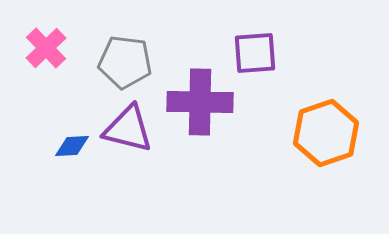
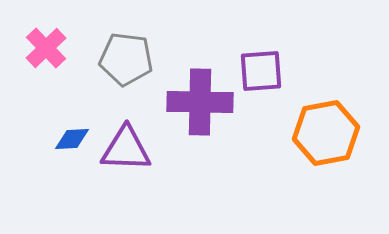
purple square: moved 6 px right, 18 px down
gray pentagon: moved 1 px right, 3 px up
purple triangle: moved 2 px left, 20 px down; rotated 12 degrees counterclockwise
orange hexagon: rotated 8 degrees clockwise
blue diamond: moved 7 px up
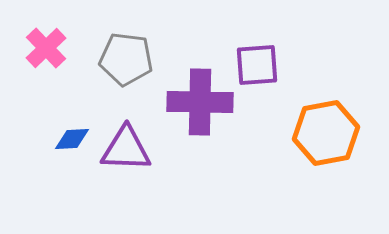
purple square: moved 4 px left, 6 px up
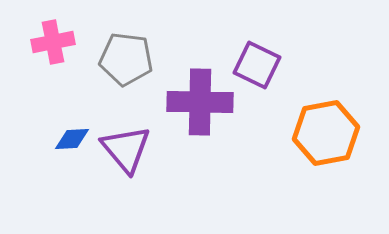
pink cross: moved 7 px right, 6 px up; rotated 33 degrees clockwise
purple square: rotated 30 degrees clockwise
purple triangle: rotated 48 degrees clockwise
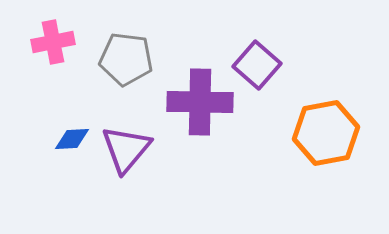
purple square: rotated 15 degrees clockwise
purple triangle: rotated 20 degrees clockwise
